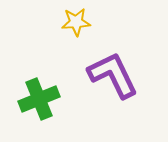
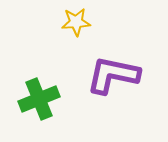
purple L-shape: rotated 52 degrees counterclockwise
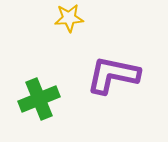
yellow star: moved 7 px left, 4 px up
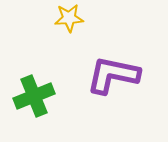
green cross: moved 5 px left, 3 px up
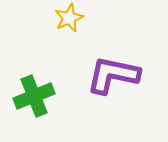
yellow star: rotated 20 degrees counterclockwise
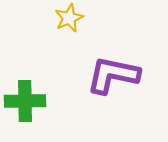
green cross: moved 9 px left, 5 px down; rotated 21 degrees clockwise
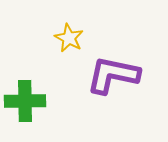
yellow star: moved 20 px down; rotated 20 degrees counterclockwise
